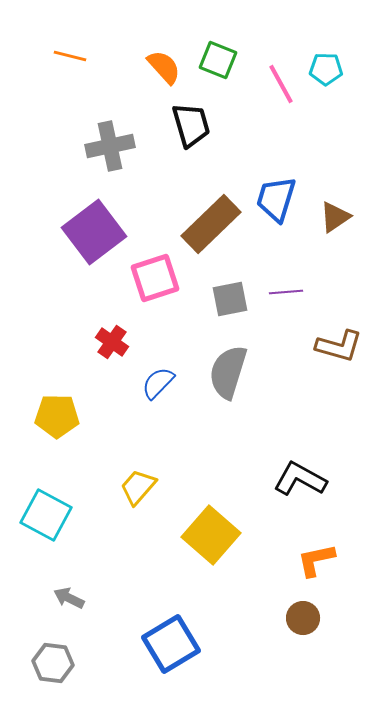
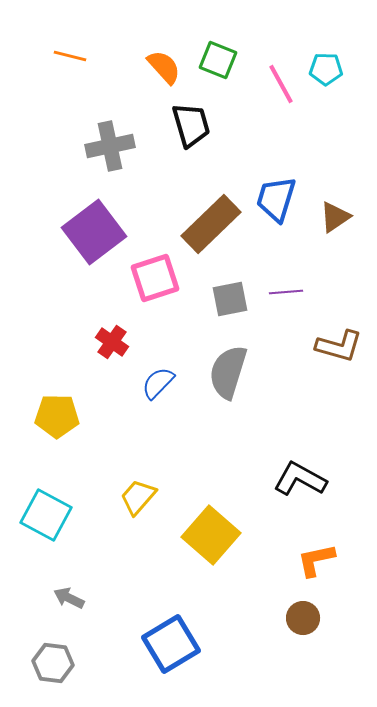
yellow trapezoid: moved 10 px down
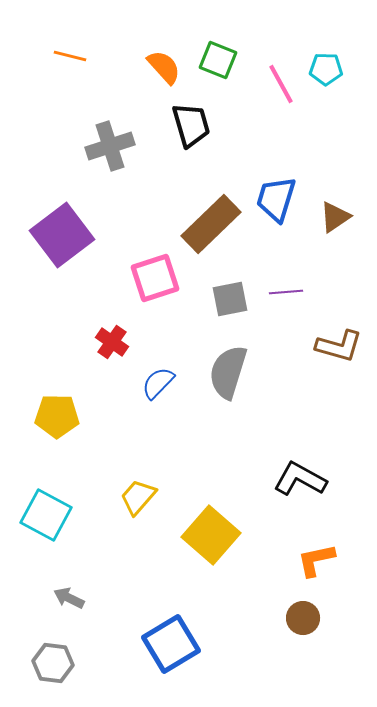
gray cross: rotated 6 degrees counterclockwise
purple square: moved 32 px left, 3 px down
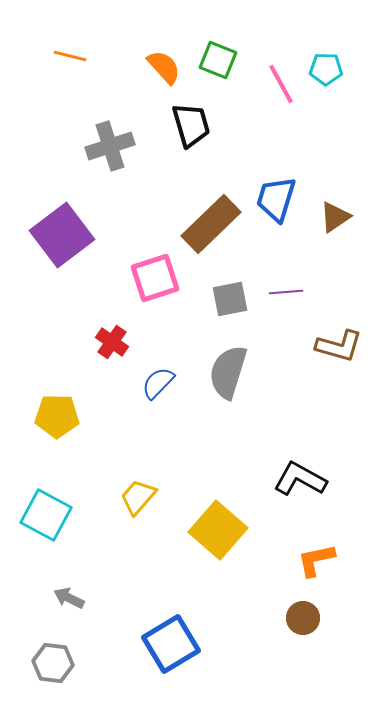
yellow square: moved 7 px right, 5 px up
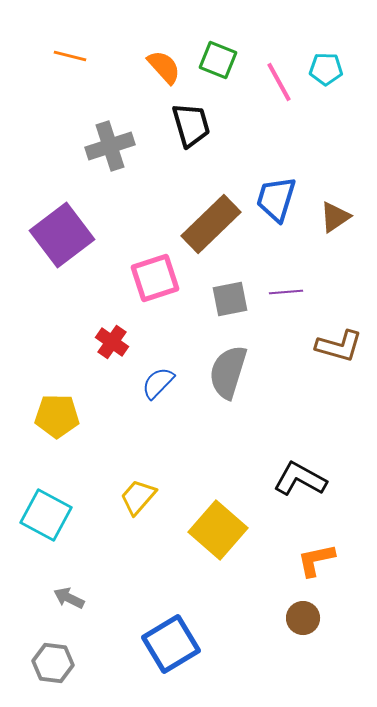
pink line: moved 2 px left, 2 px up
